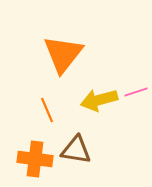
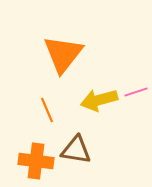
orange cross: moved 1 px right, 2 px down
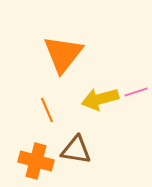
yellow arrow: moved 1 px right, 1 px up
orange cross: rotated 8 degrees clockwise
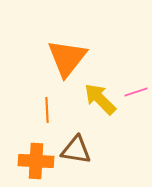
orange triangle: moved 4 px right, 4 px down
yellow arrow: rotated 60 degrees clockwise
orange line: rotated 20 degrees clockwise
orange cross: rotated 12 degrees counterclockwise
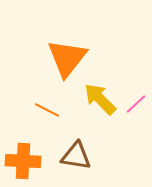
pink line: moved 12 px down; rotated 25 degrees counterclockwise
orange line: rotated 60 degrees counterclockwise
brown triangle: moved 6 px down
orange cross: moved 13 px left
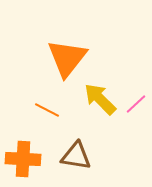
orange cross: moved 2 px up
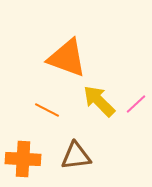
orange triangle: rotated 48 degrees counterclockwise
yellow arrow: moved 1 px left, 2 px down
brown triangle: rotated 16 degrees counterclockwise
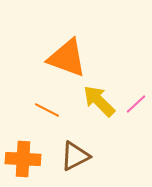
brown triangle: moved 1 px left; rotated 20 degrees counterclockwise
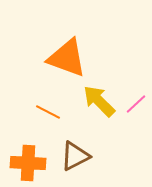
orange line: moved 1 px right, 2 px down
orange cross: moved 5 px right, 4 px down
